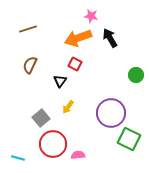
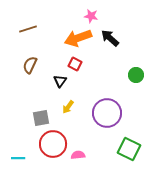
black arrow: rotated 18 degrees counterclockwise
purple circle: moved 4 px left
gray square: rotated 30 degrees clockwise
green square: moved 10 px down
cyan line: rotated 16 degrees counterclockwise
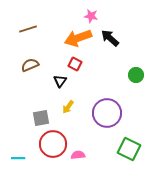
brown semicircle: rotated 42 degrees clockwise
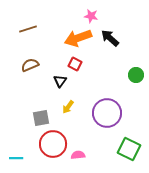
cyan line: moved 2 px left
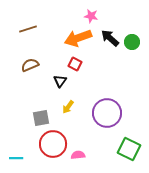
green circle: moved 4 px left, 33 px up
